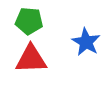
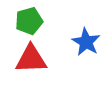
green pentagon: rotated 20 degrees counterclockwise
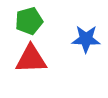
blue star: moved 3 px up; rotated 28 degrees counterclockwise
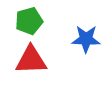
red triangle: moved 1 px down
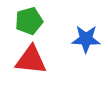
red triangle: rotated 8 degrees clockwise
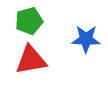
red triangle: rotated 16 degrees counterclockwise
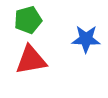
green pentagon: moved 1 px left, 1 px up
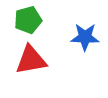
blue star: moved 1 px left, 2 px up
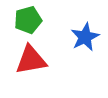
blue star: rotated 28 degrees counterclockwise
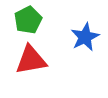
green pentagon: rotated 12 degrees counterclockwise
